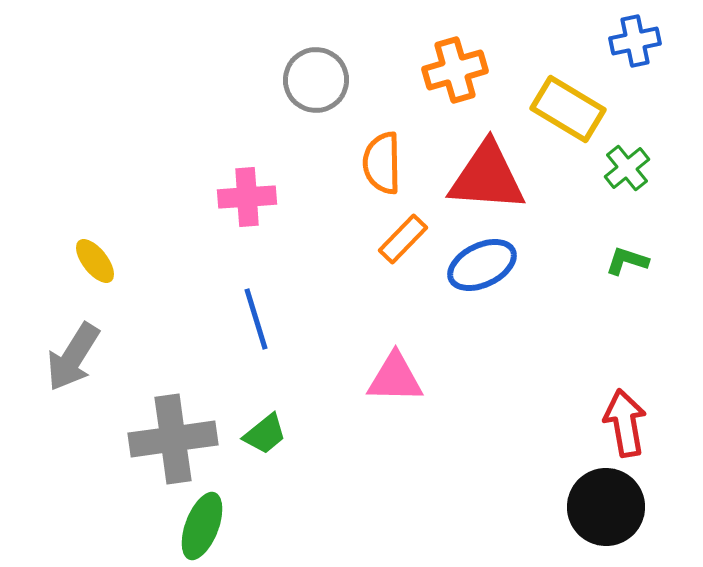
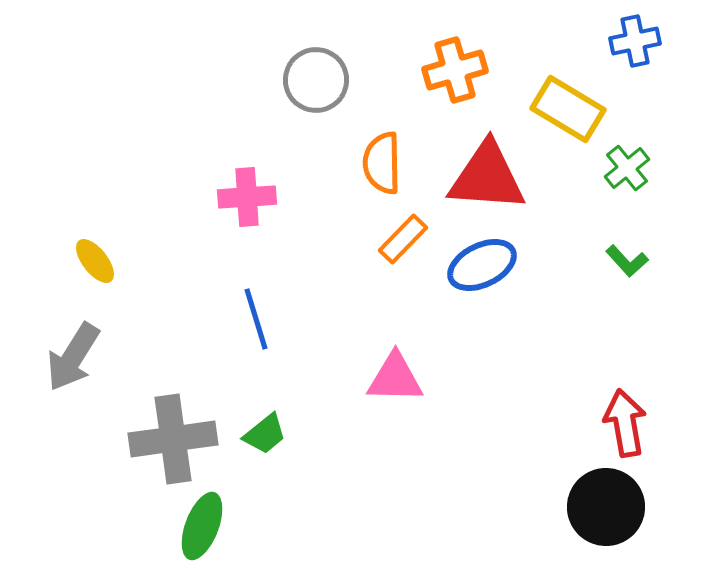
green L-shape: rotated 150 degrees counterclockwise
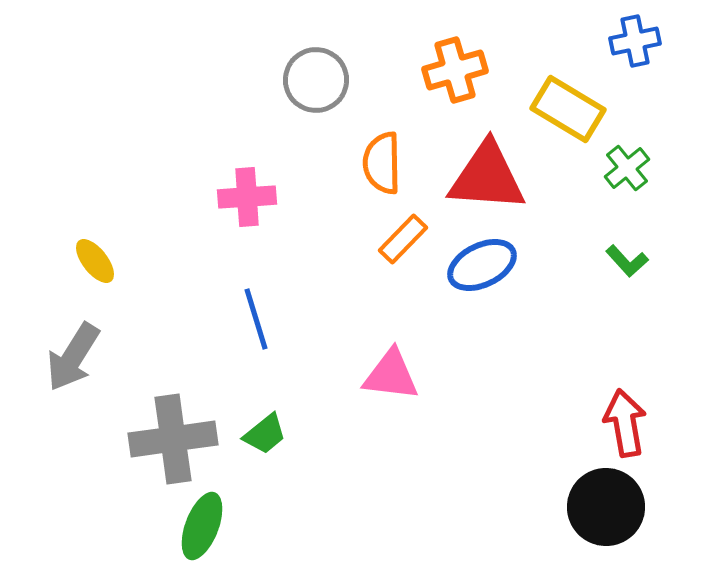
pink triangle: moved 4 px left, 3 px up; rotated 6 degrees clockwise
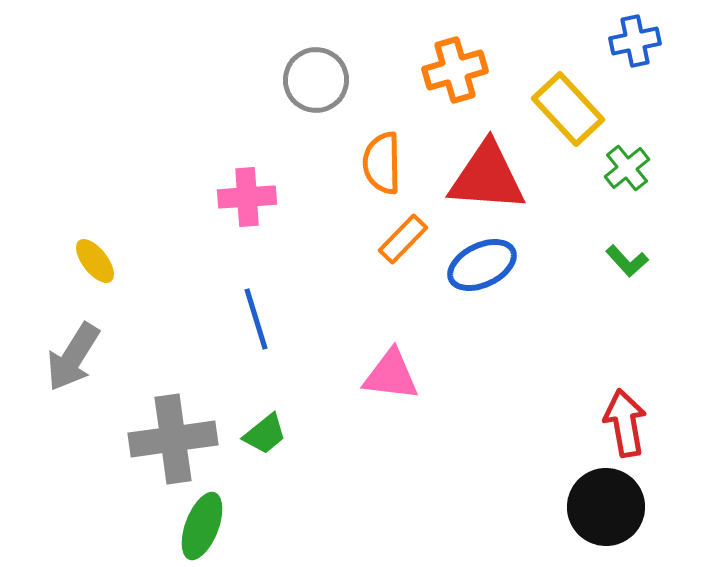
yellow rectangle: rotated 16 degrees clockwise
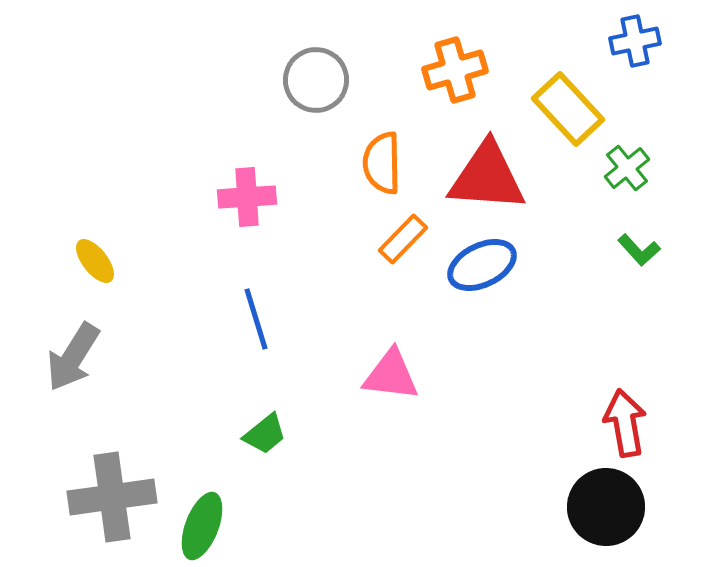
green L-shape: moved 12 px right, 11 px up
gray cross: moved 61 px left, 58 px down
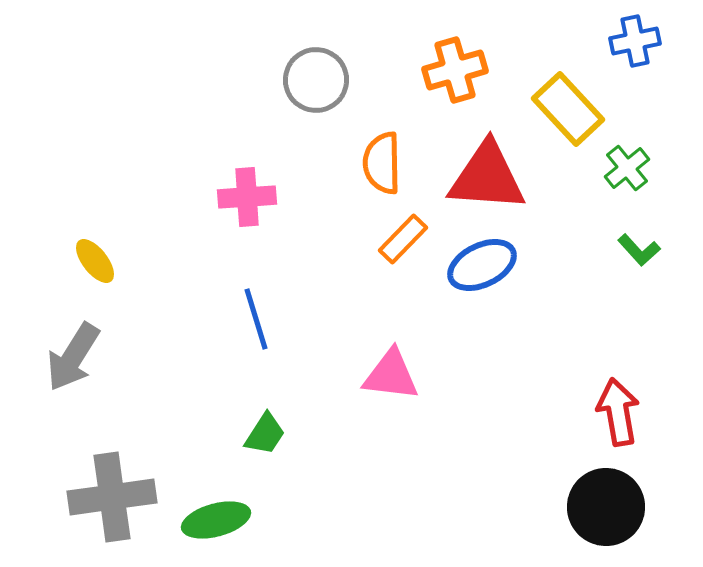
red arrow: moved 7 px left, 11 px up
green trapezoid: rotated 18 degrees counterclockwise
green ellipse: moved 14 px right, 6 px up; rotated 54 degrees clockwise
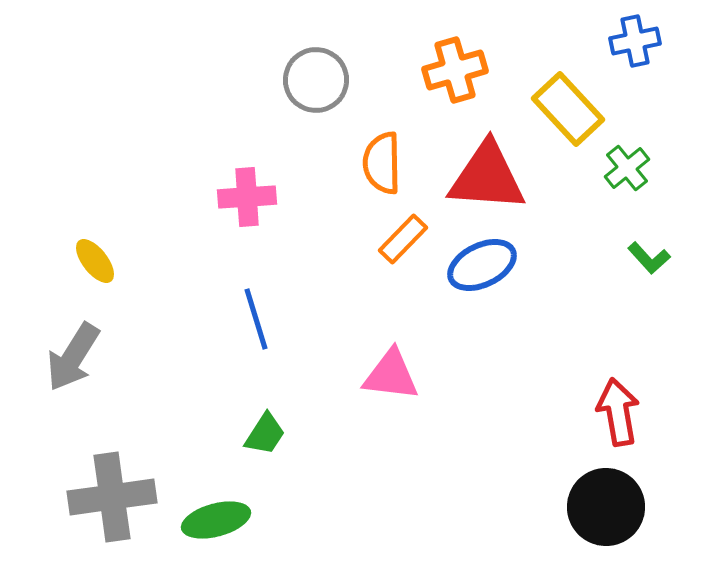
green L-shape: moved 10 px right, 8 px down
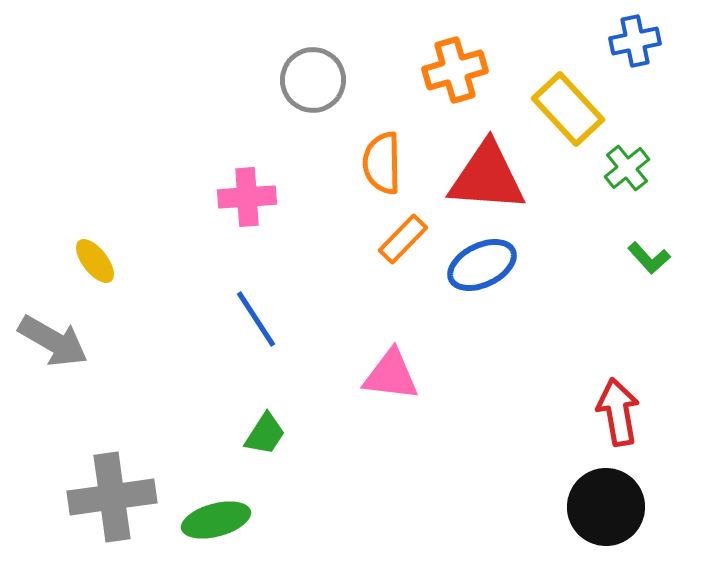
gray circle: moved 3 px left
blue line: rotated 16 degrees counterclockwise
gray arrow: moved 20 px left, 16 px up; rotated 92 degrees counterclockwise
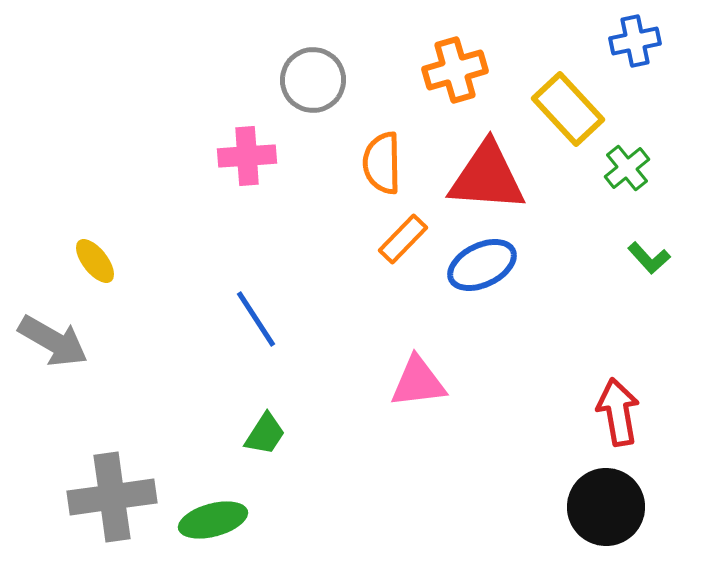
pink cross: moved 41 px up
pink triangle: moved 27 px right, 7 px down; rotated 14 degrees counterclockwise
green ellipse: moved 3 px left
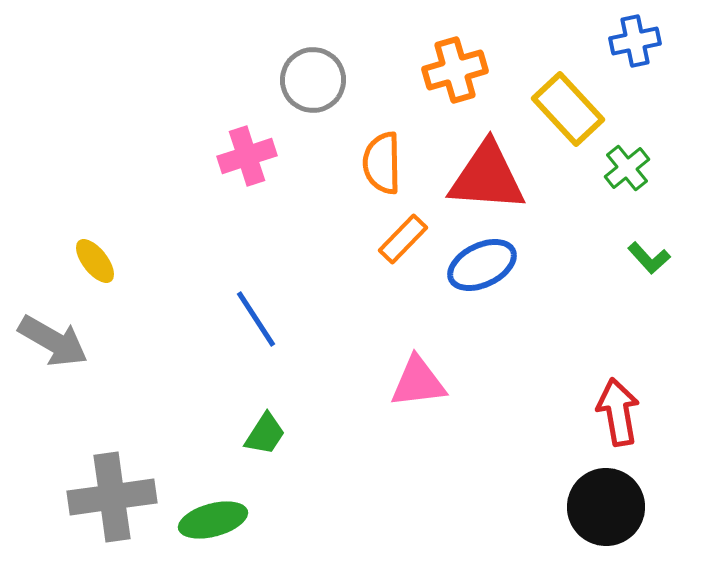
pink cross: rotated 14 degrees counterclockwise
